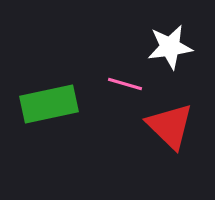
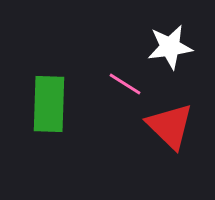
pink line: rotated 16 degrees clockwise
green rectangle: rotated 76 degrees counterclockwise
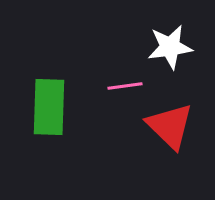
pink line: moved 2 px down; rotated 40 degrees counterclockwise
green rectangle: moved 3 px down
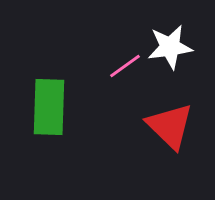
pink line: moved 20 px up; rotated 28 degrees counterclockwise
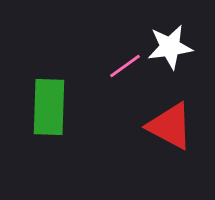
red triangle: rotated 16 degrees counterclockwise
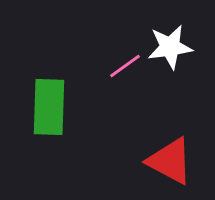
red triangle: moved 35 px down
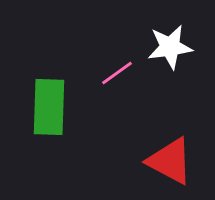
pink line: moved 8 px left, 7 px down
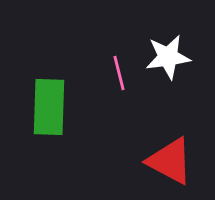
white star: moved 2 px left, 10 px down
pink line: moved 2 px right; rotated 68 degrees counterclockwise
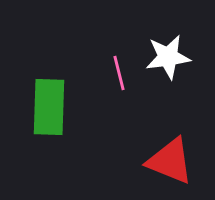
red triangle: rotated 6 degrees counterclockwise
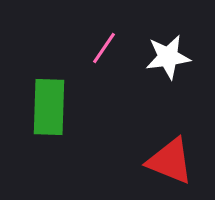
pink line: moved 15 px left, 25 px up; rotated 48 degrees clockwise
